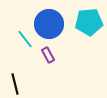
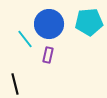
purple rectangle: rotated 42 degrees clockwise
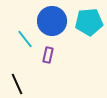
blue circle: moved 3 px right, 3 px up
black line: moved 2 px right; rotated 10 degrees counterclockwise
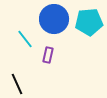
blue circle: moved 2 px right, 2 px up
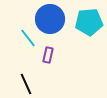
blue circle: moved 4 px left
cyan line: moved 3 px right, 1 px up
black line: moved 9 px right
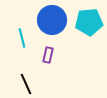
blue circle: moved 2 px right, 1 px down
cyan line: moved 6 px left; rotated 24 degrees clockwise
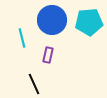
black line: moved 8 px right
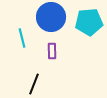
blue circle: moved 1 px left, 3 px up
purple rectangle: moved 4 px right, 4 px up; rotated 14 degrees counterclockwise
black line: rotated 45 degrees clockwise
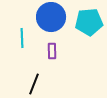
cyan line: rotated 12 degrees clockwise
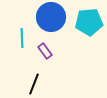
purple rectangle: moved 7 px left; rotated 35 degrees counterclockwise
